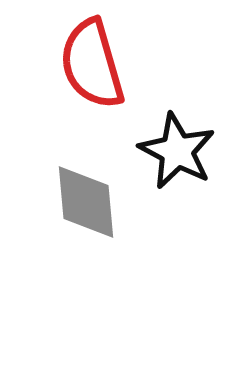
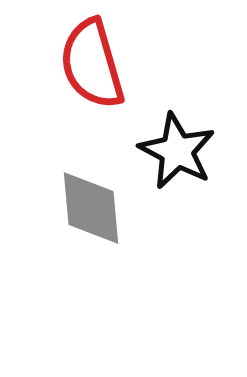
gray diamond: moved 5 px right, 6 px down
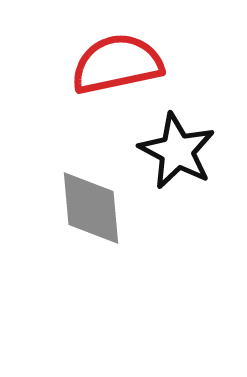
red semicircle: moved 25 px right; rotated 94 degrees clockwise
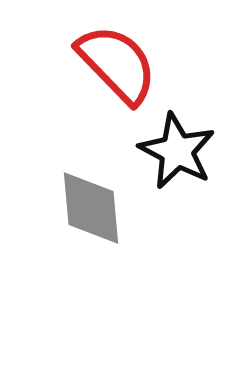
red semicircle: rotated 58 degrees clockwise
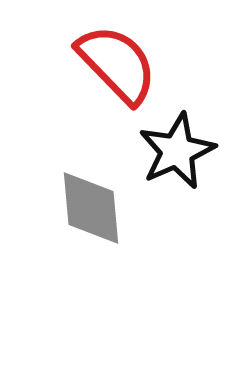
black star: rotated 20 degrees clockwise
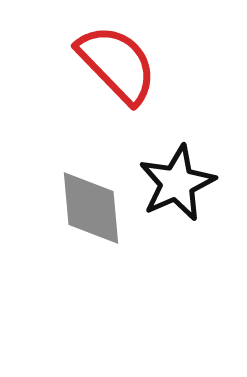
black star: moved 32 px down
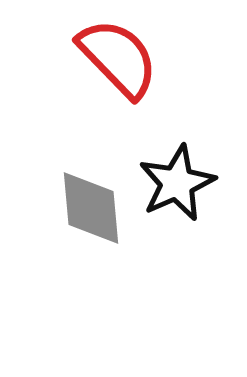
red semicircle: moved 1 px right, 6 px up
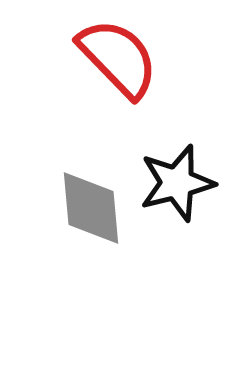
black star: rotated 10 degrees clockwise
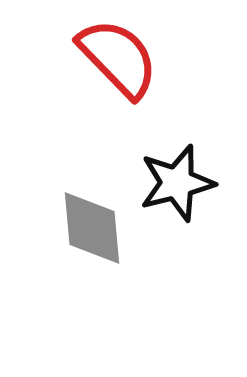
gray diamond: moved 1 px right, 20 px down
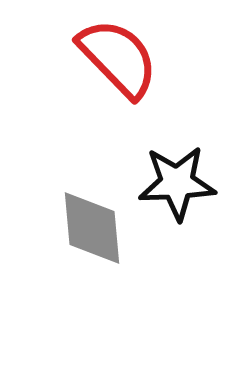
black star: rotated 12 degrees clockwise
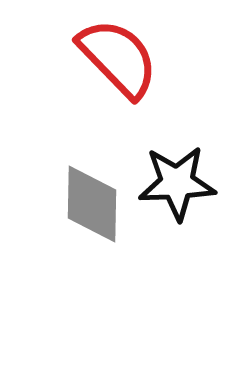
gray diamond: moved 24 px up; rotated 6 degrees clockwise
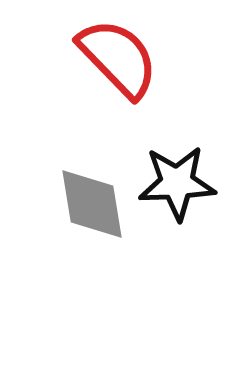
gray diamond: rotated 10 degrees counterclockwise
